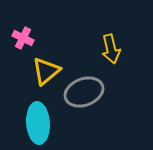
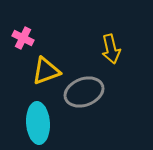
yellow triangle: rotated 20 degrees clockwise
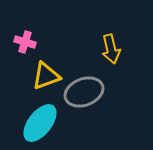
pink cross: moved 2 px right, 4 px down; rotated 10 degrees counterclockwise
yellow triangle: moved 5 px down
cyan ellipse: moved 2 px right; rotated 42 degrees clockwise
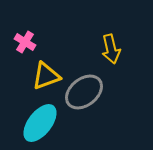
pink cross: rotated 15 degrees clockwise
gray ellipse: rotated 18 degrees counterclockwise
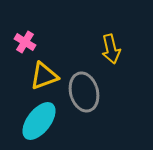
yellow triangle: moved 2 px left
gray ellipse: rotated 66 degrees counterclockwise
cyan ellipse: moved 1 px left, 2 px up
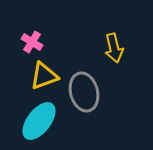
pink cross: moved 7 px right
yellow arrow: moved 3 px right, 1 px up
